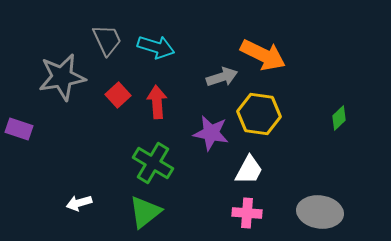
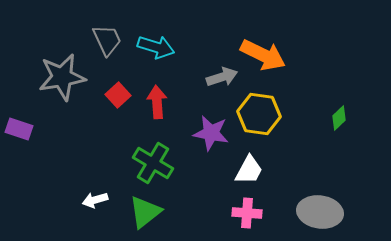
white arrow: moved 16 px right, 3 px up
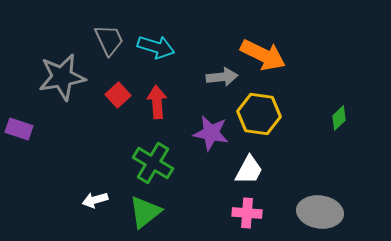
gray trapezoid: moved 2 px right
gray arrow: rotated 12 degrees clockwise
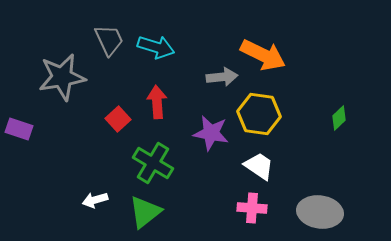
red square: moved 24 px down
white trapezoid: moved 10 px right, 4 px up; rotated 84 degrees counterclockwise
pink cross: moved 5 px right, 5 px up
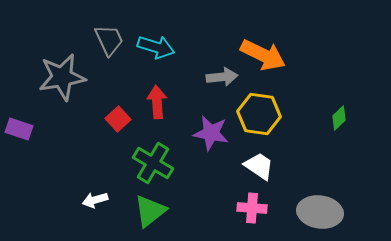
green triangle: moved 5 px right, 1 px up
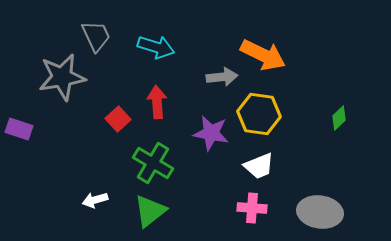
gray trapezoid: moved 13 px left, 4 px up
white trapezoid: rotated 124 degrees clockwise
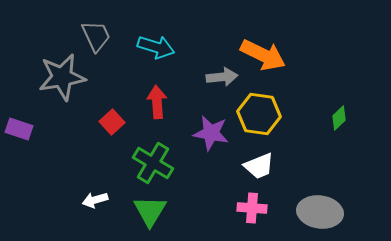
red square: moved 6 px left, 3 px down
green triangle: rotated 21 degrees counterclockwise
